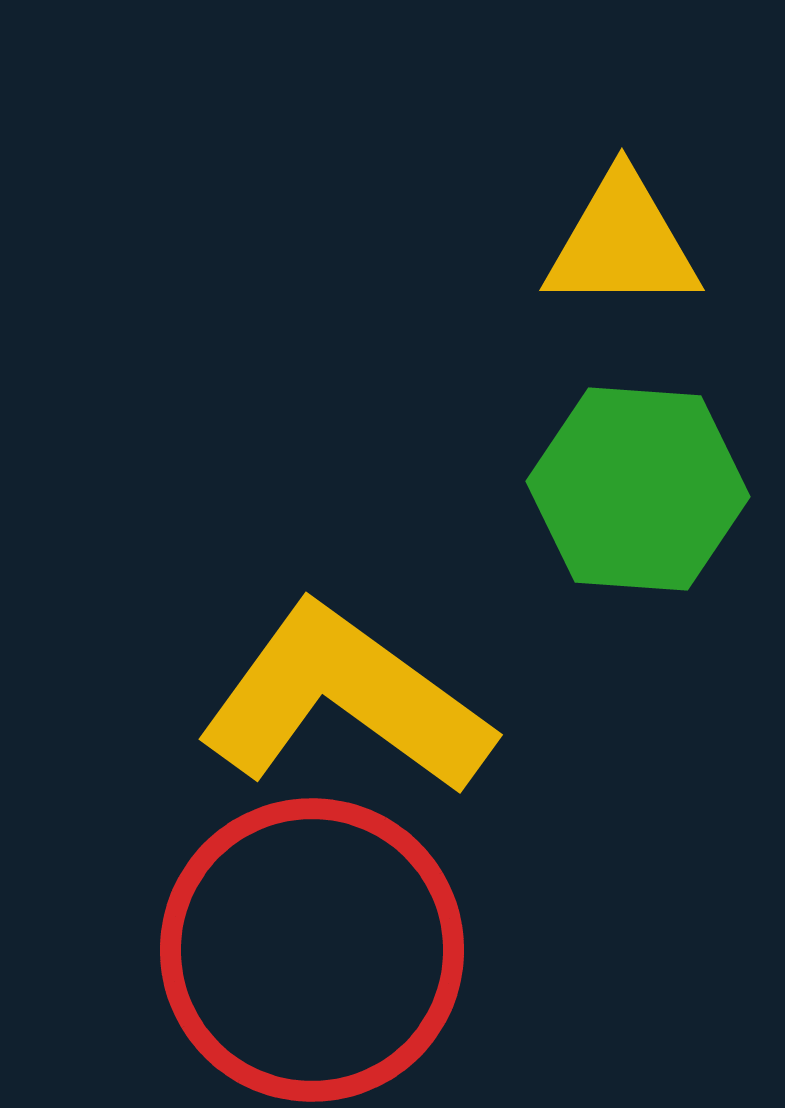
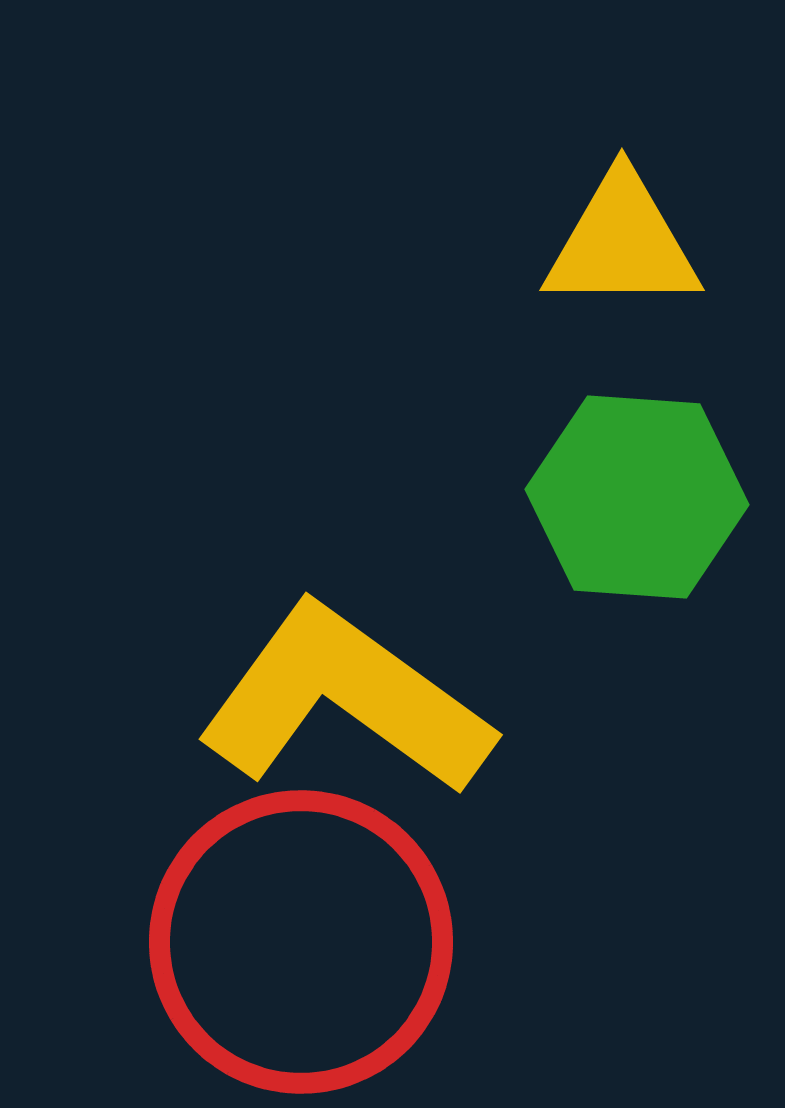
green hexagon: moved 1 px left, 8 px down
red circle: moved 11 px left, 8 px up
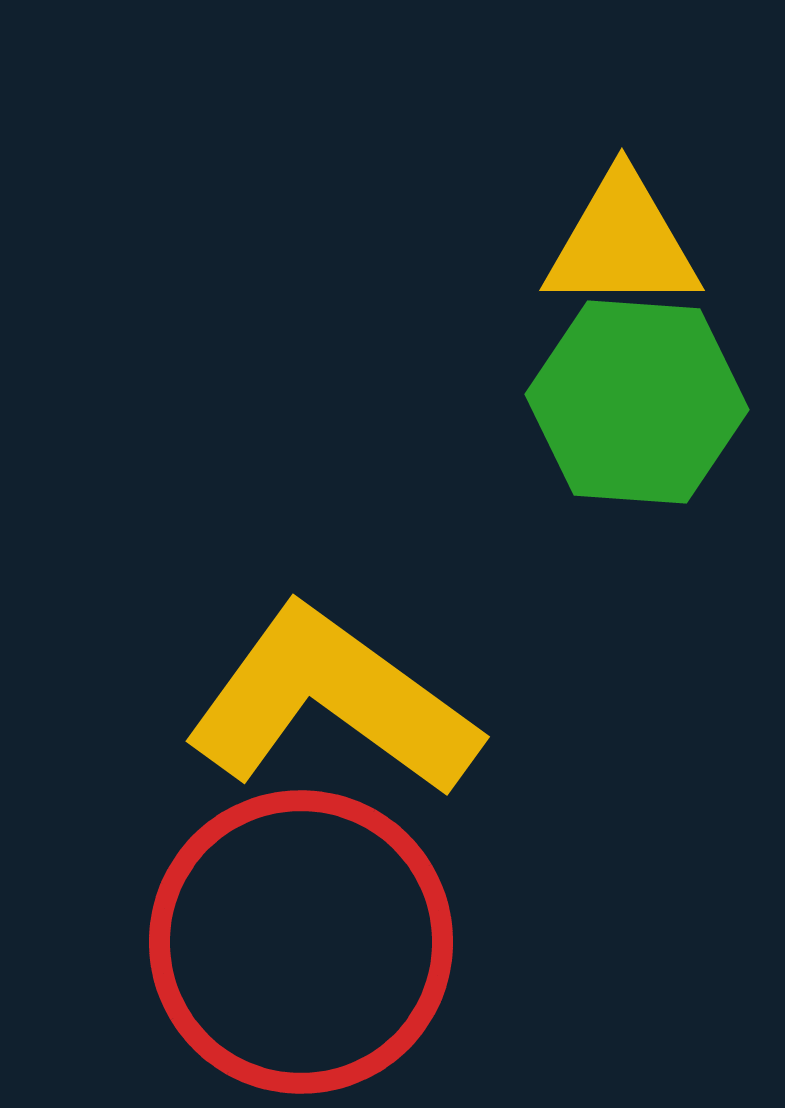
green hexagon: moved 95 px up
yellow L-shape: moved 13 px left, 2 px down
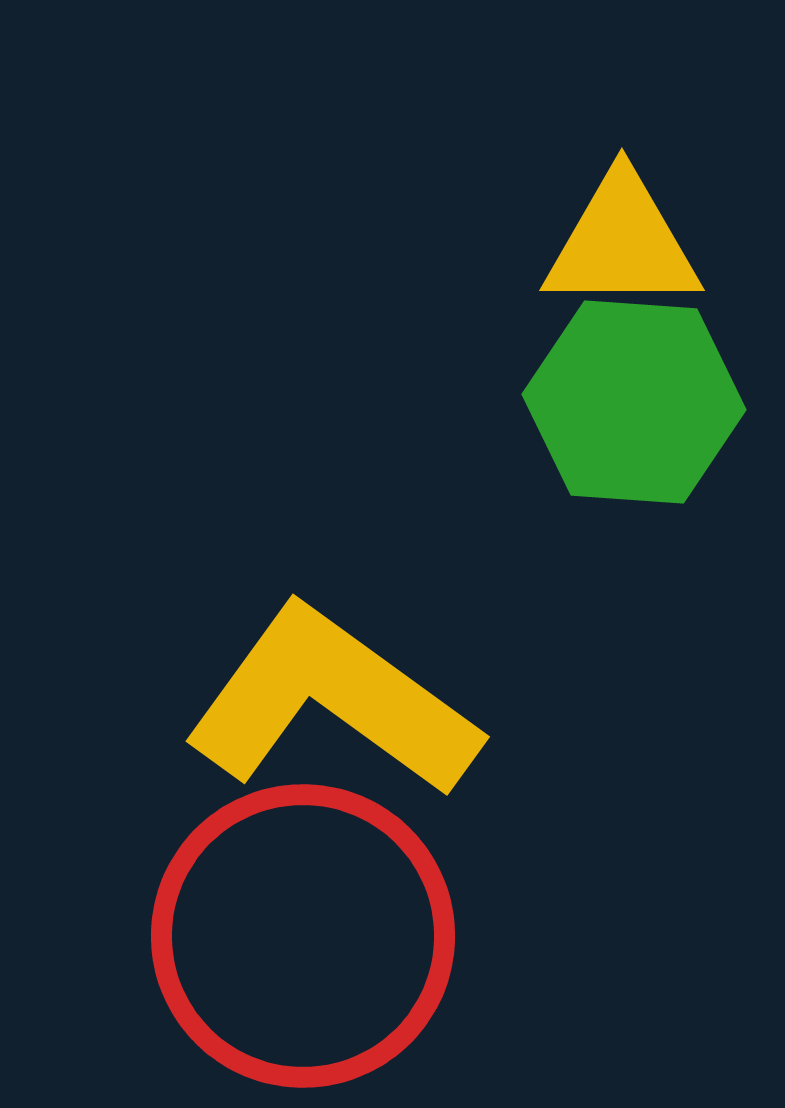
green hexagon: moved 3 px left
red circle: moved 2 px right, 6 px up
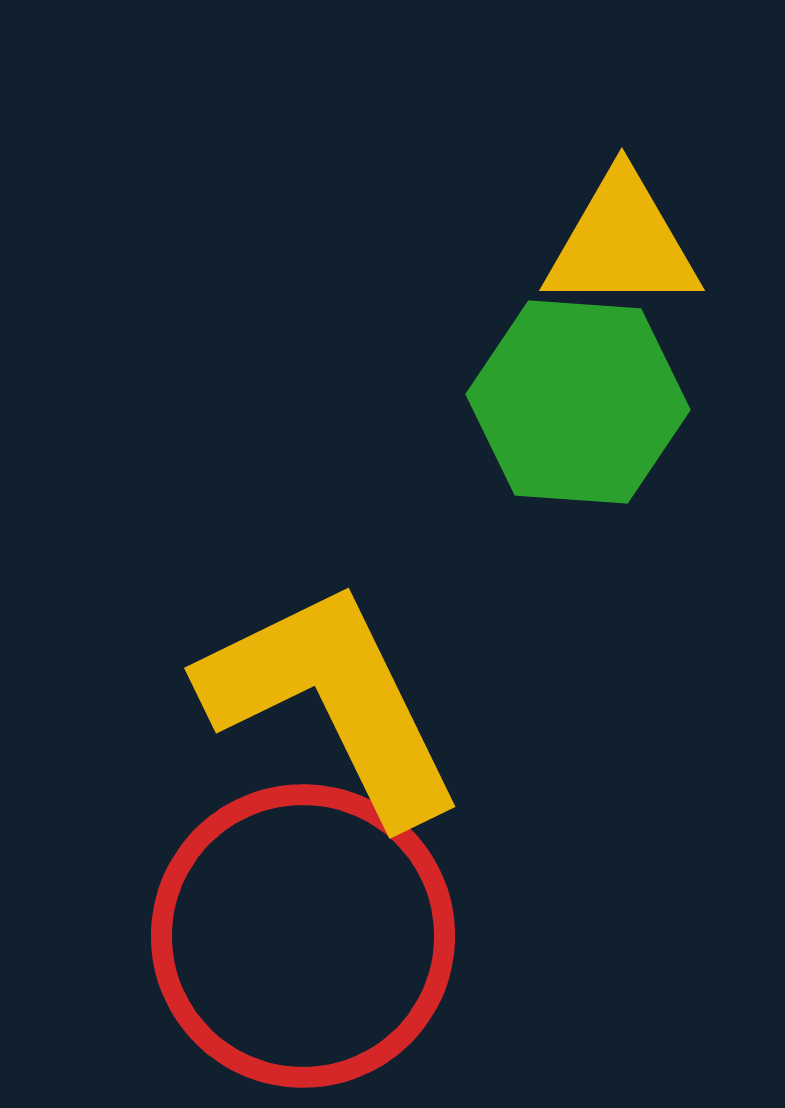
green hexagon: moved 56 px left
yellow L-shape: rotated 28 degrees clockwise
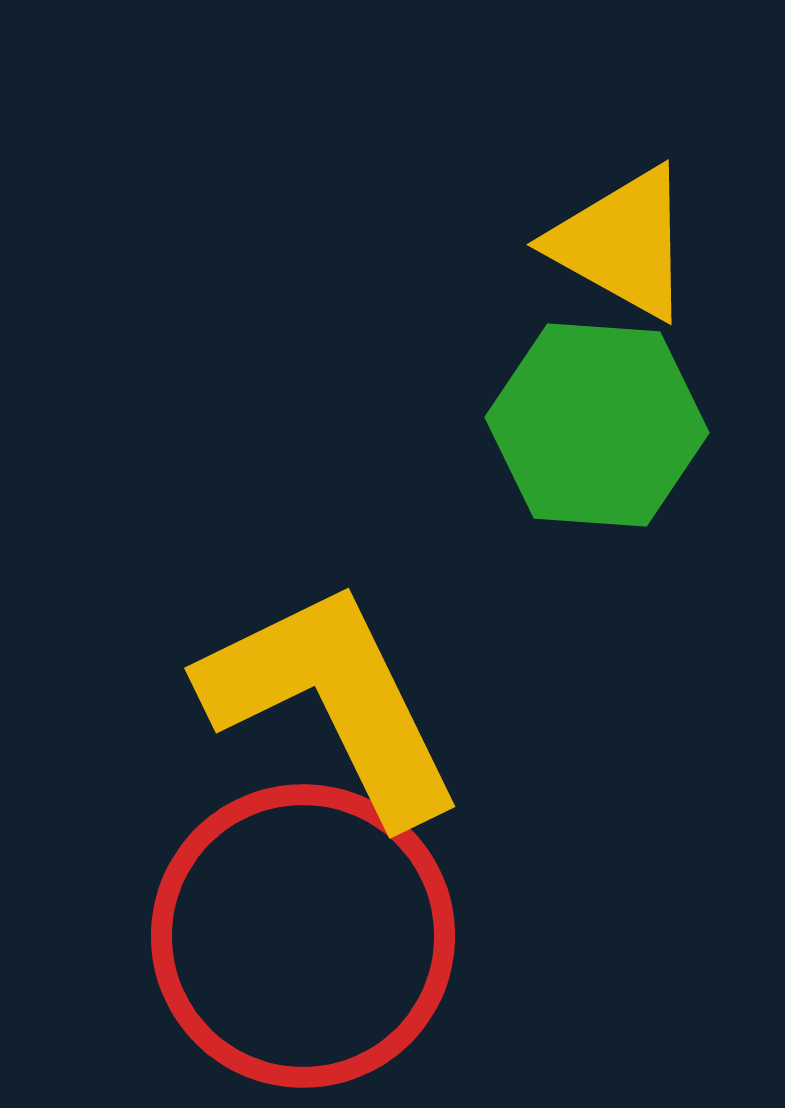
yellow triangle: rotated 29 degrees clockwise
green hexagon: moved 19 px right, 23 px down
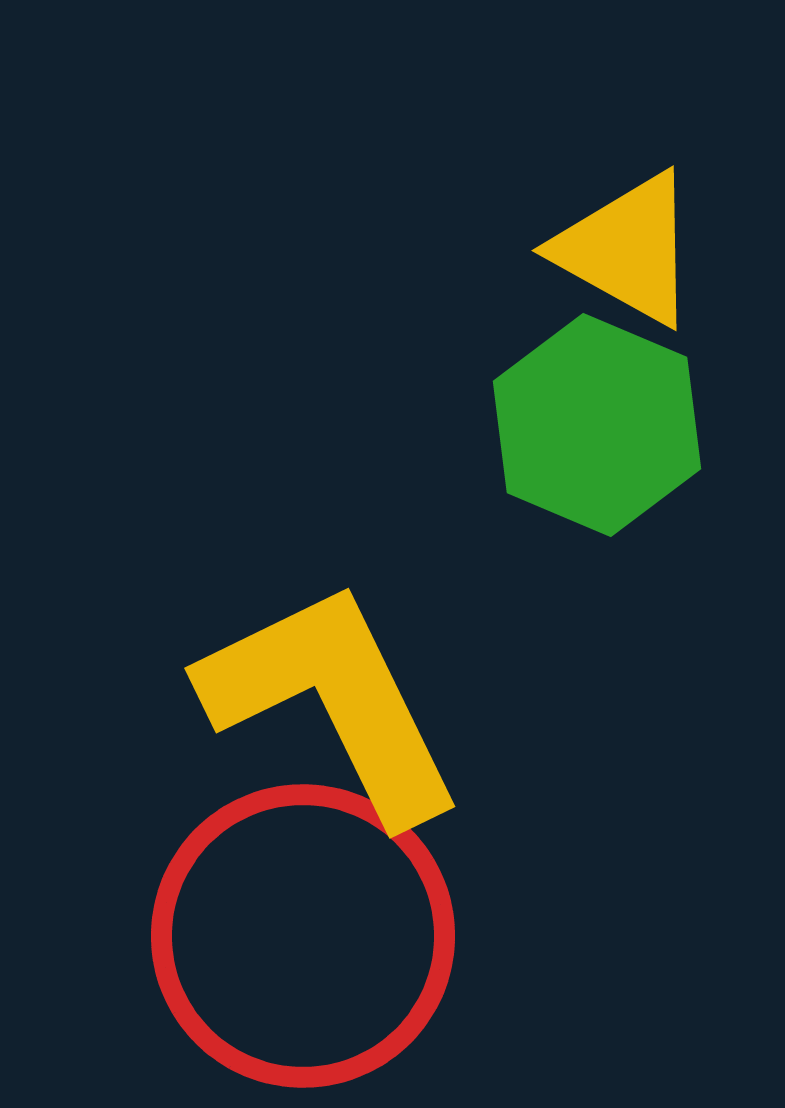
yellow triangle: moved 5 px right, 6 px down
green hexagon: rotated 19 degrees clockwise
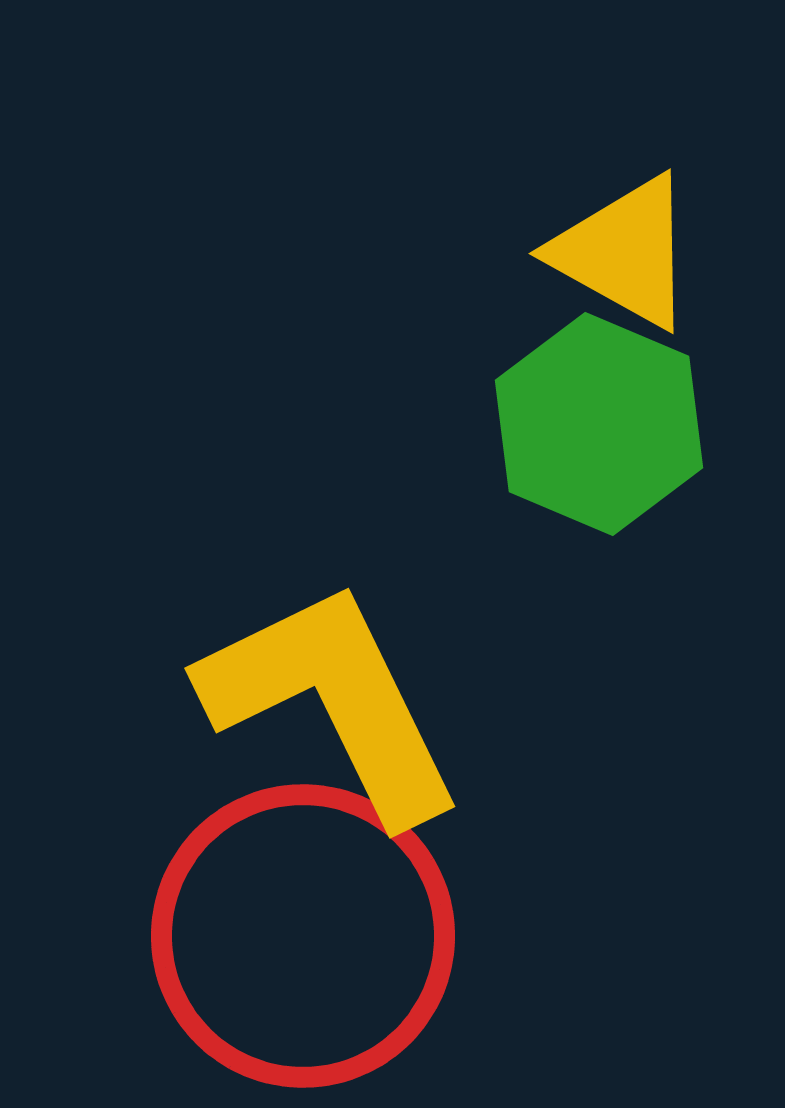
yellow triangle: moved 3 px left, 3 px down
green hexagon: moved 2 px right, 1 px up
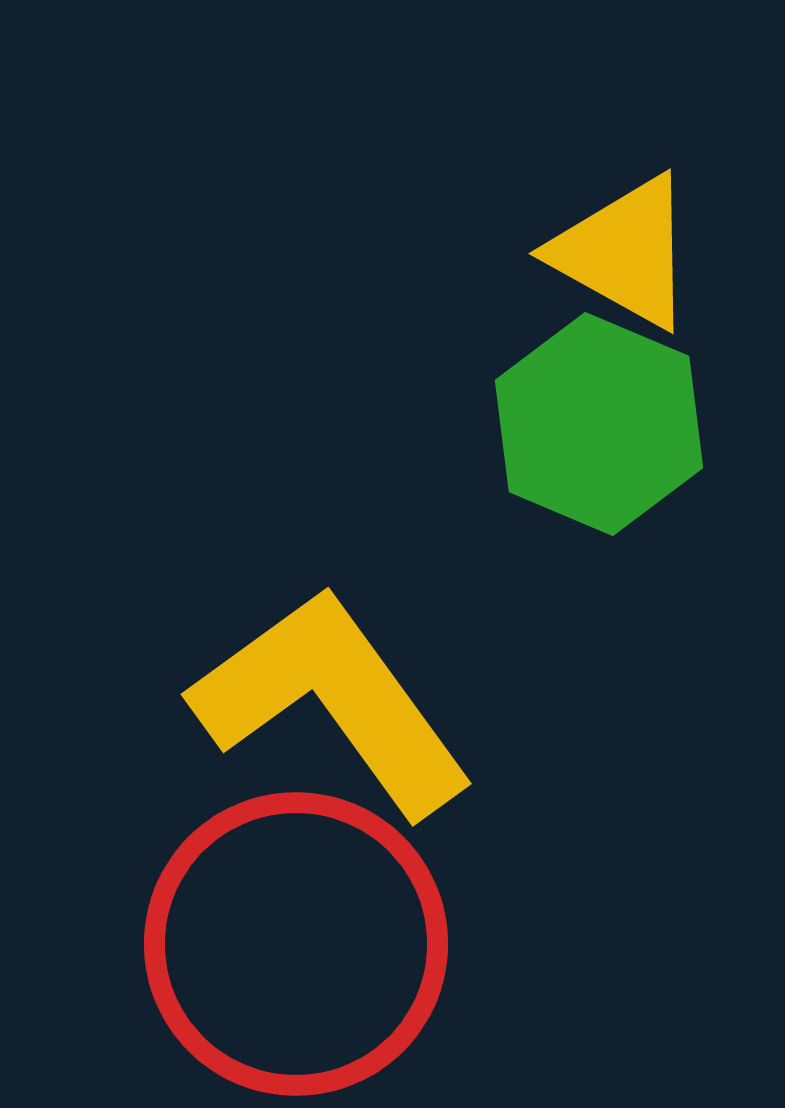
yellow L-shape: rotated 10 degrees counterclockwise
red circle: moved 7 px left, 8 px down
